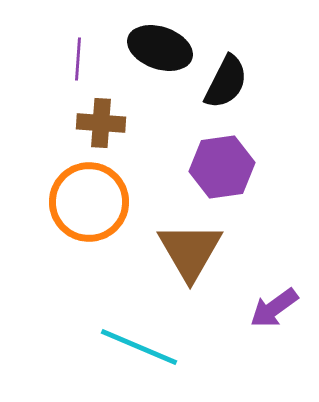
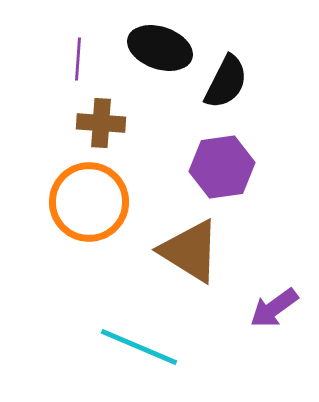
brown triangle: rotated 28 degrees counterclockwise
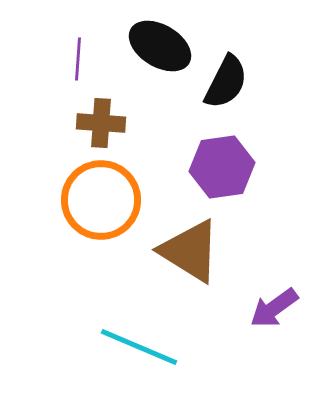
black ellipse: moved 2 px up; rotated 12 degrees clockwise
orange circle: moved 12 px right, 2 px up
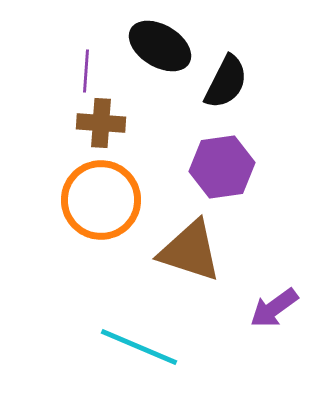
purple line: moved 8 px right, 12 px down
brown triangle: rotated 14 degrees counterclockwise
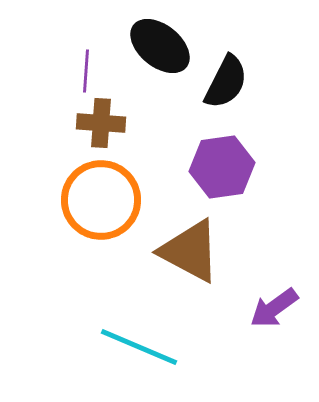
black ellipse: rotated 8 degrees clockwise
brown triangle: rotated 10 degrees clockwise
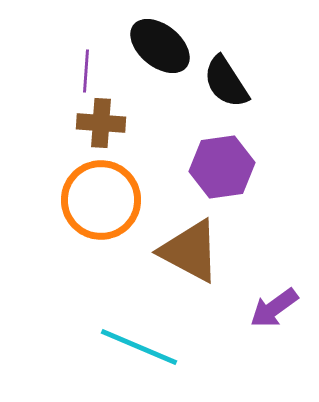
black semicircle: rotated 120 degrees clockwise
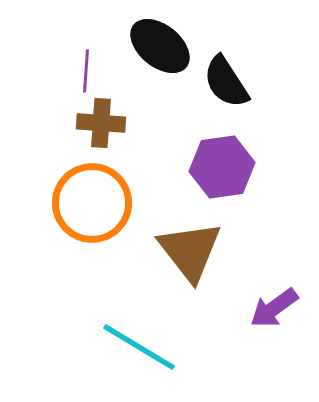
orange circle: moved 9 px left, 3 px down
brown triangle: rotated 24 degrees clockwise
cyan line: rotated 8 degrees clockwise
